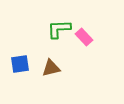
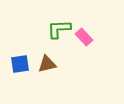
brown triangle: moved 4 px left, 4 px up
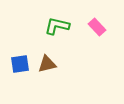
green L-shape: moved 2 px left, 3 px up; rotated 15 degrees clockwise
pink rectangle: moved 13 px right, 10 px up
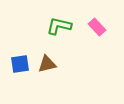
green L-shape: moved 2 px right
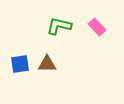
brown triangle: rotated 12 degrees clockwise
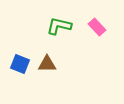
blue square: rotated 30 degrees clockwise
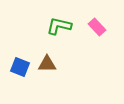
blue square: moved 3 px down
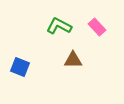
green L-shape: rotated 15 degrees clockwise
brown triangle: moved 26 px right, 4 px up
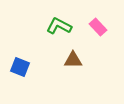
pink rectangle: moved 1 px right
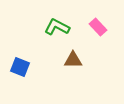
green L-shape: moved 2 px left, 1 px down
